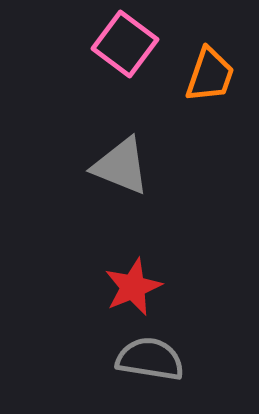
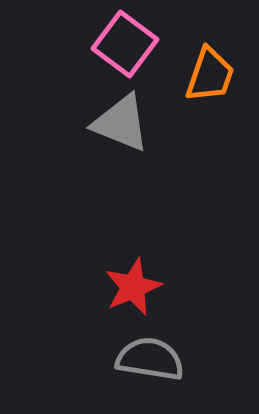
gray triangle: moved 43 px up
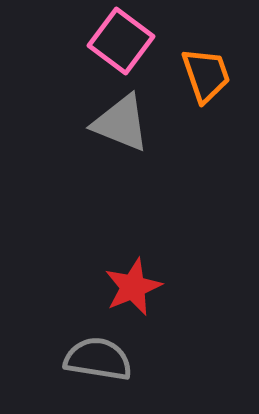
pink square: moved 4 px left, 3 px up
orange trapezoid: moved 4 px left; rotated 38 degrees counterclockwise
gray semicircle: moved 52 px left
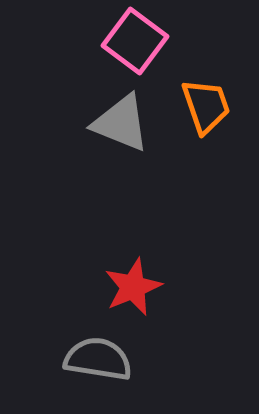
pink square: moved 14 px right
orange trapezoid: moved 31 px down
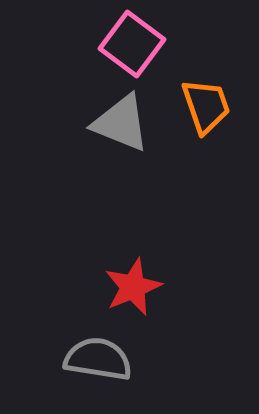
pink square: moved 3 px left, 3 px down
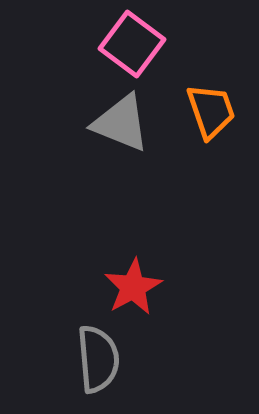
orange trapezoid: moved 5 px right, 5 px down
red star: rotated 6 degrees counterclockwise
gray semicircle: rotated 76 degrees clockwise
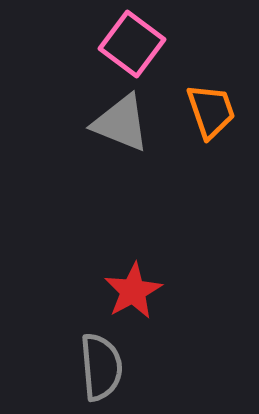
red star: moved 4 px down
gray semicircle: moved 3 px right, 8 px down
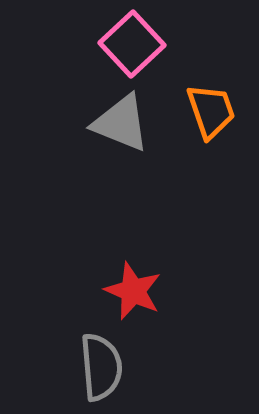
pink square: rotated 10 degrees clockwise
red star: rotated 20 degrees counterclockwise
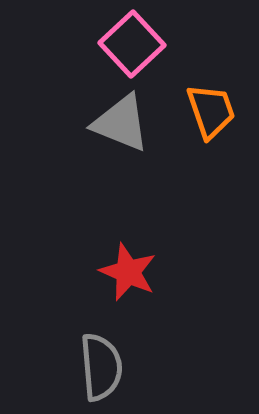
red star: moved 5 px left, 19 px up
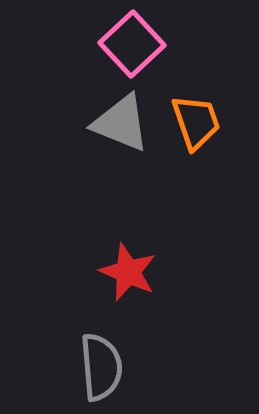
orange trapezoid: moved 15 px left, 11 px down
